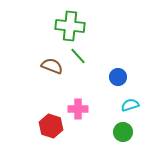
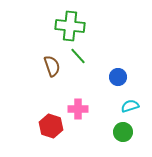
brown semicircle: rotated 50 degrees clockwise
cyan semicircle: moved 1 px down
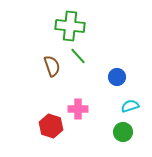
blue circle: moved 1 px left
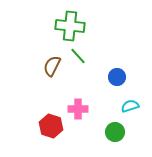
brown semicircle: rotated 135 degrees counterclockwise
green circle: moved 8 px left
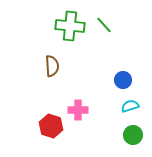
green line: moved 26 px right, 31 px up
brown semicircle: rotated 150 degrees clockwise
blue circle: moved 6 px right, 3 px down
pink cross: moved 1 px down
green circle: moved 18 px right, 3 px down
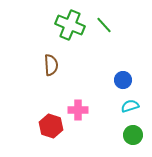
green cross: moved 1 px up; rotated 16 degrees clockwise
brown semicircle: moved 1 px left, 1 px up
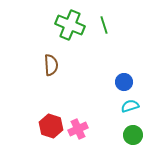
green line: rotated 24 degrees clockwise
blue circle: moved 1 px right, 2 px down
pink cross: moved 19 px down; rotated 24 degrees counterclockwise
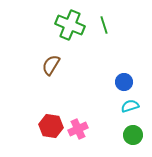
brown semicircle: rotated 145 degrees counterclockwise
red hexagon: rotated 10 degrees counterclockwise
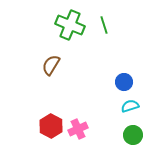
red hexagon: rotated 20 degrees clockwise
